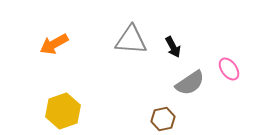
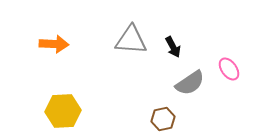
orange arrow: rotated 148 degrees counterclockwise
yellow hexagon: rotated 16 degrees clockwise
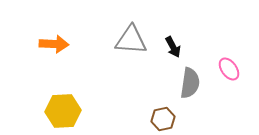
gray semicircle: rotated 48 degrees counterclockwise
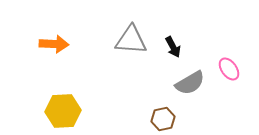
gray semicircle: rotated 52 degrees clockwise
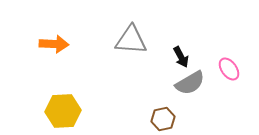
black arrow: moved 8 px right, 10 px down
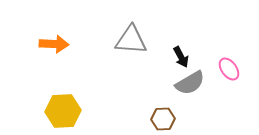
brown hexagon: rotated 10 degrees clockwise
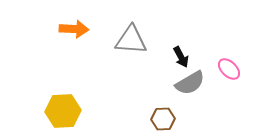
orange arrow: moved 20 px right, 15 px up
pink ellipse: rotated 10 degrees counterclockwise
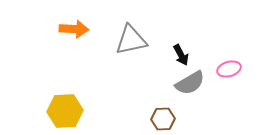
gray triangle: rotated 16 degrees counterclockwise
black arrow: moved 2 px up
pink ellipse: rotated 60 degrees counterclockwise
yellow hexagon: moved 2 px right
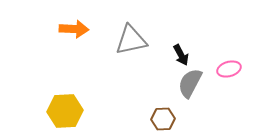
gray semicircle: rotated 148 degrees clockwise
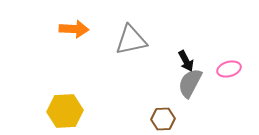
black arrow: moved 5 px right, 6 px down
